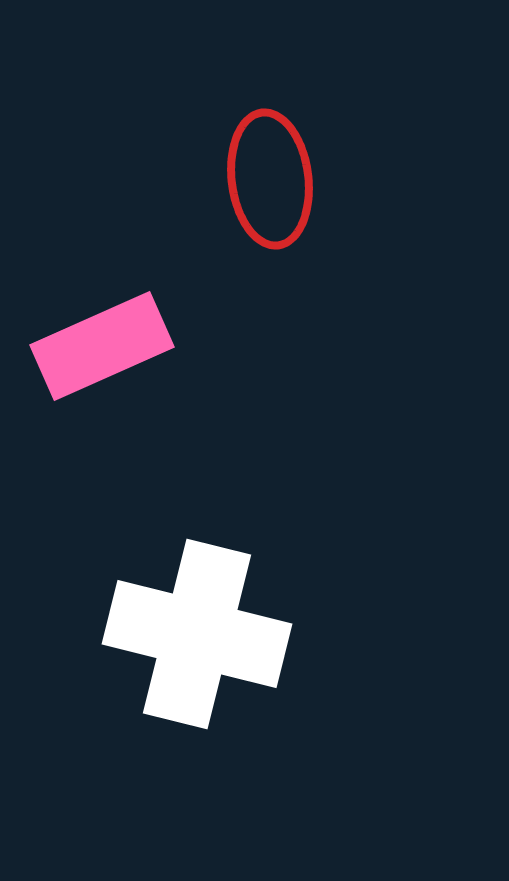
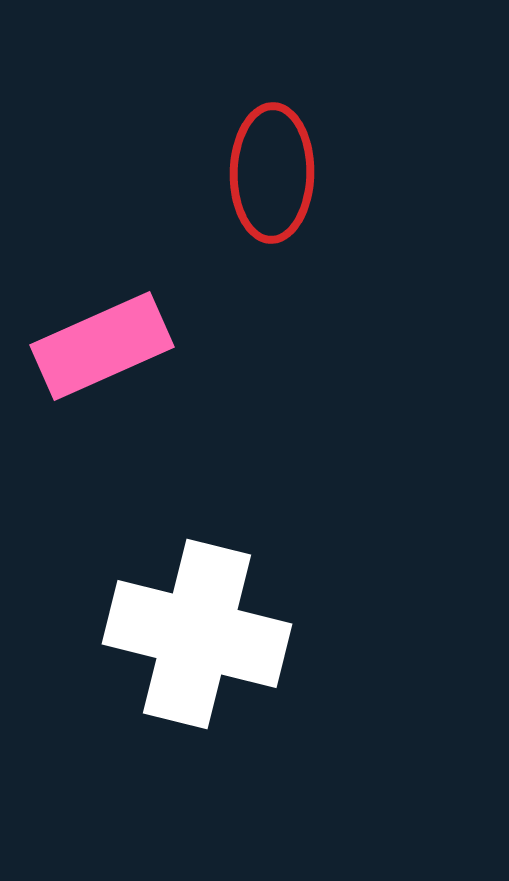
red ellipse: moved 2 px right, 6 px up; rotated 8 degrees clockwise
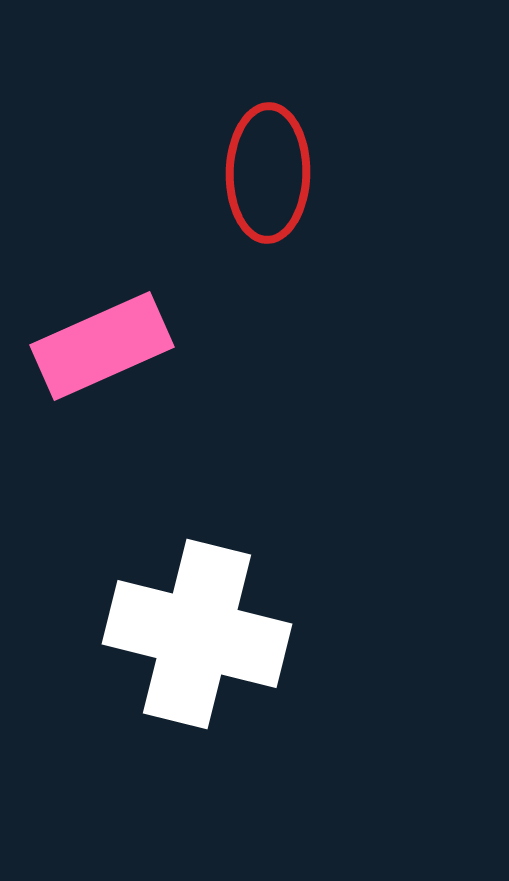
red ellipse: moved 4 px left
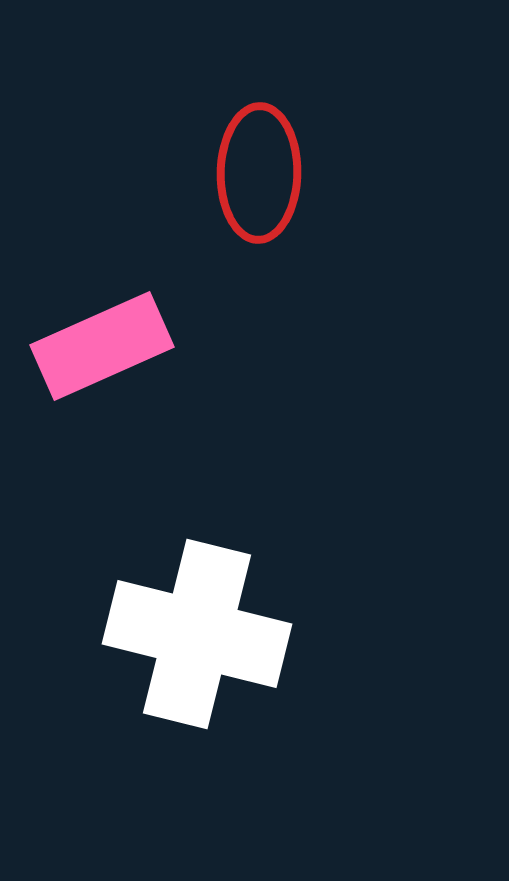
red ellipse: moved 9 px left
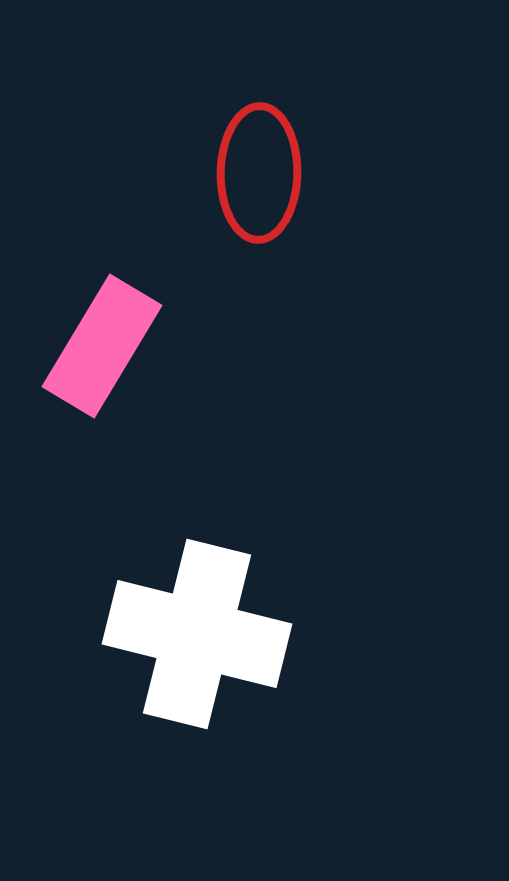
pink rectangle: rotated 35 degrees counterclockwise
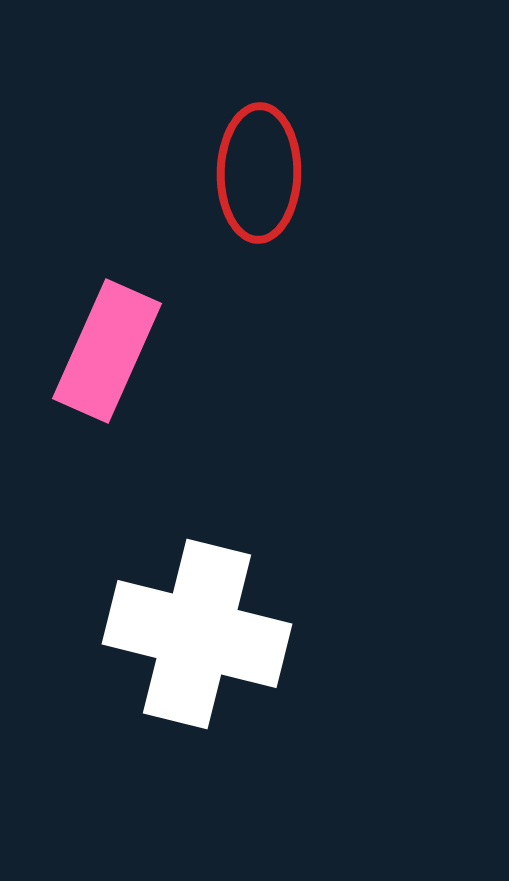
pink rectangle: moved 5 px right, 5 px down; rotated 7 degrees counterclockwise
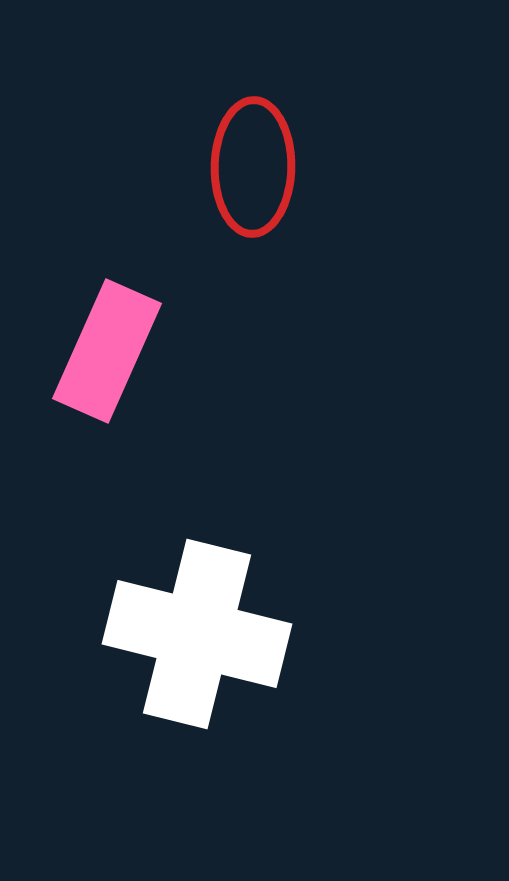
red ellipse: moved 6 px left, 6 px up
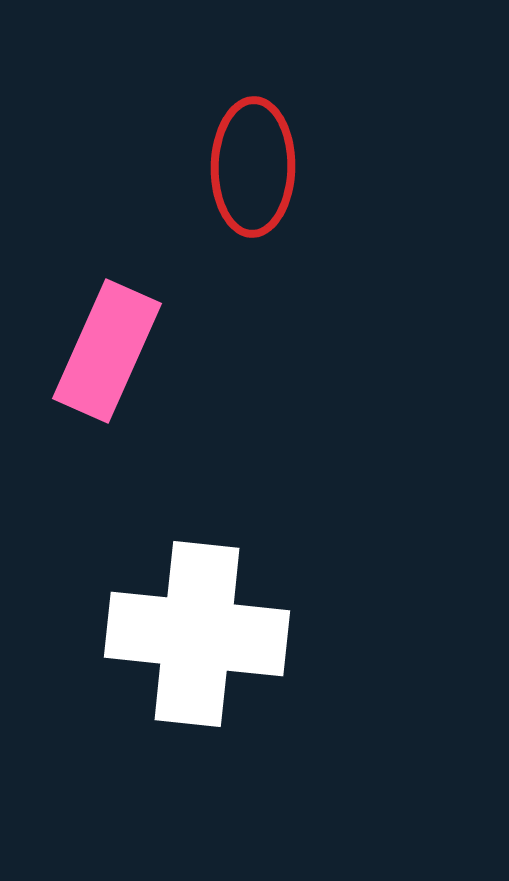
white cross: rotated 8 degrees counterclockwise
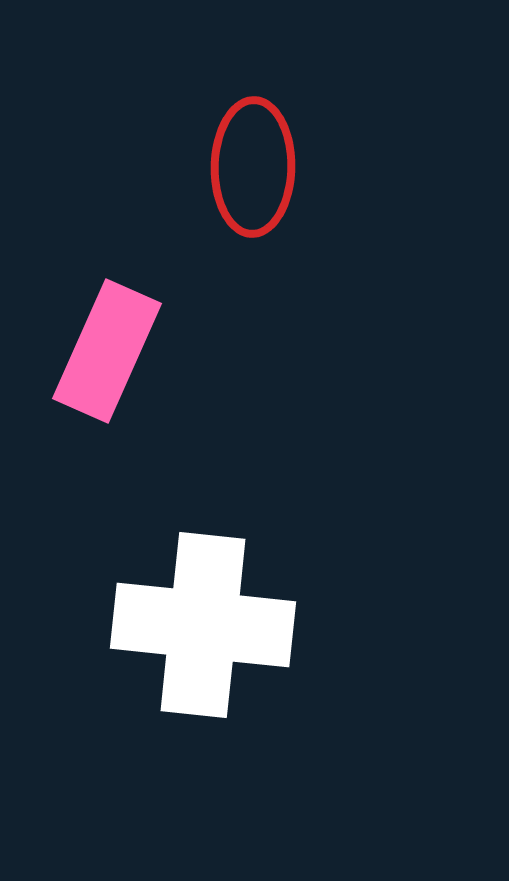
white cross: moved 6 px right, 9 px up
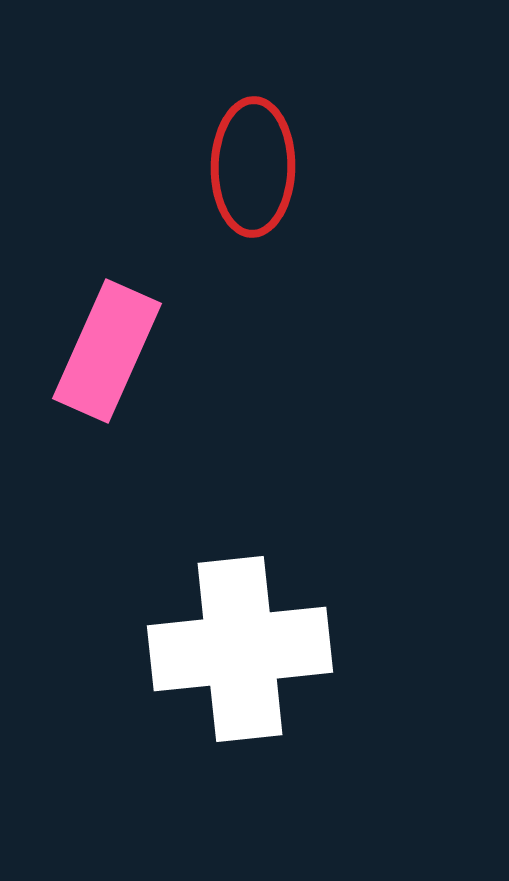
white cross: moved 37 px right, 24 px down; rotated 12 degrees counterclockwise
